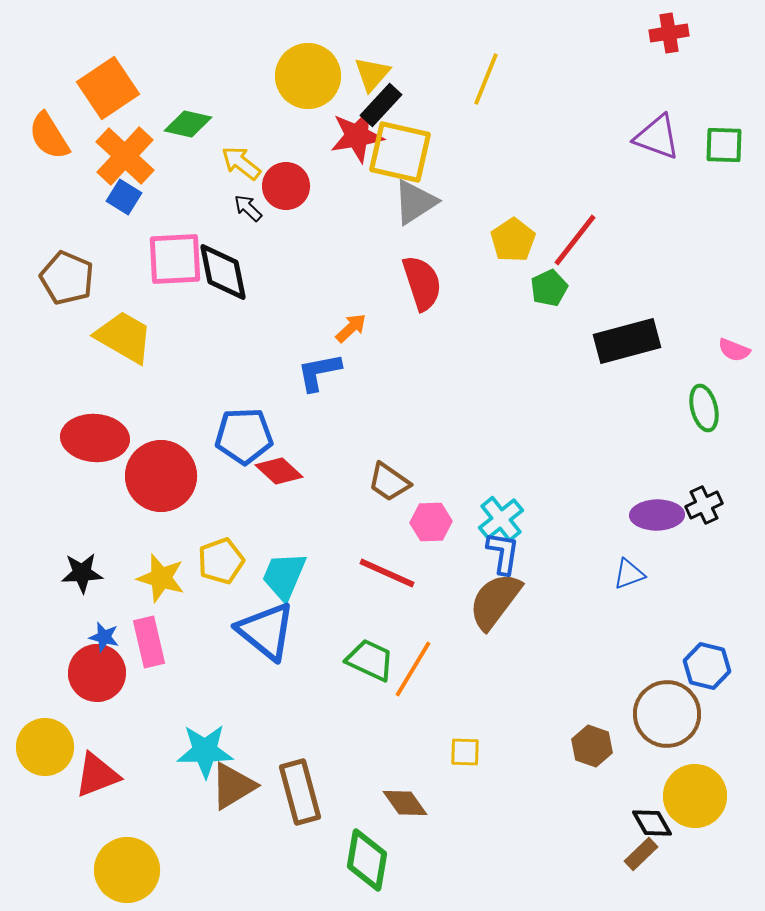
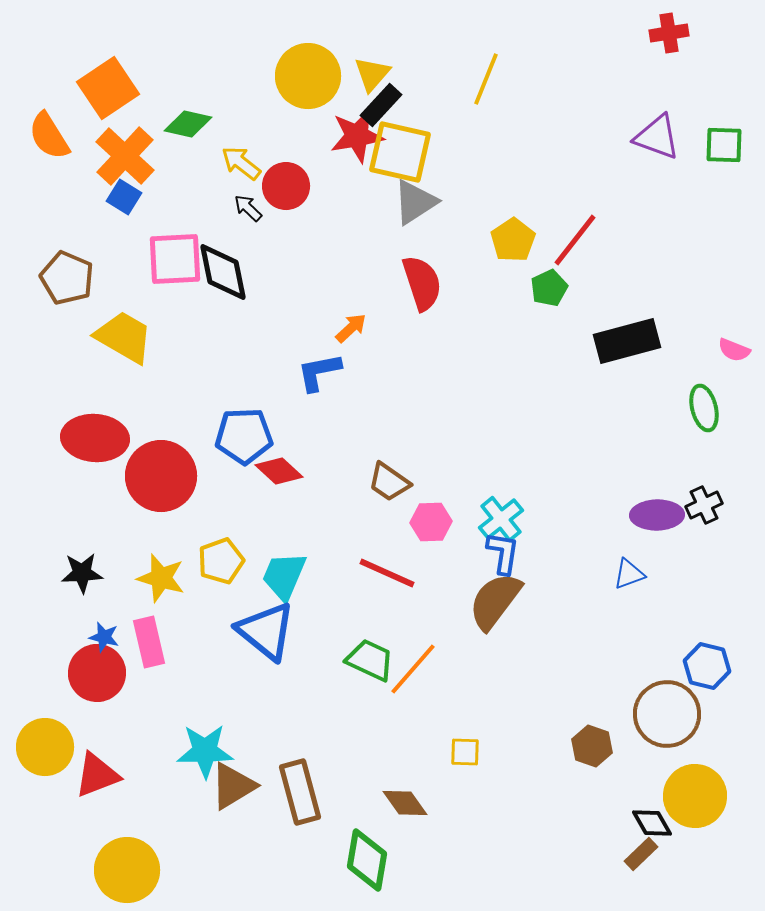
orange line at (413, 669): rotated 10 degrees clockwise
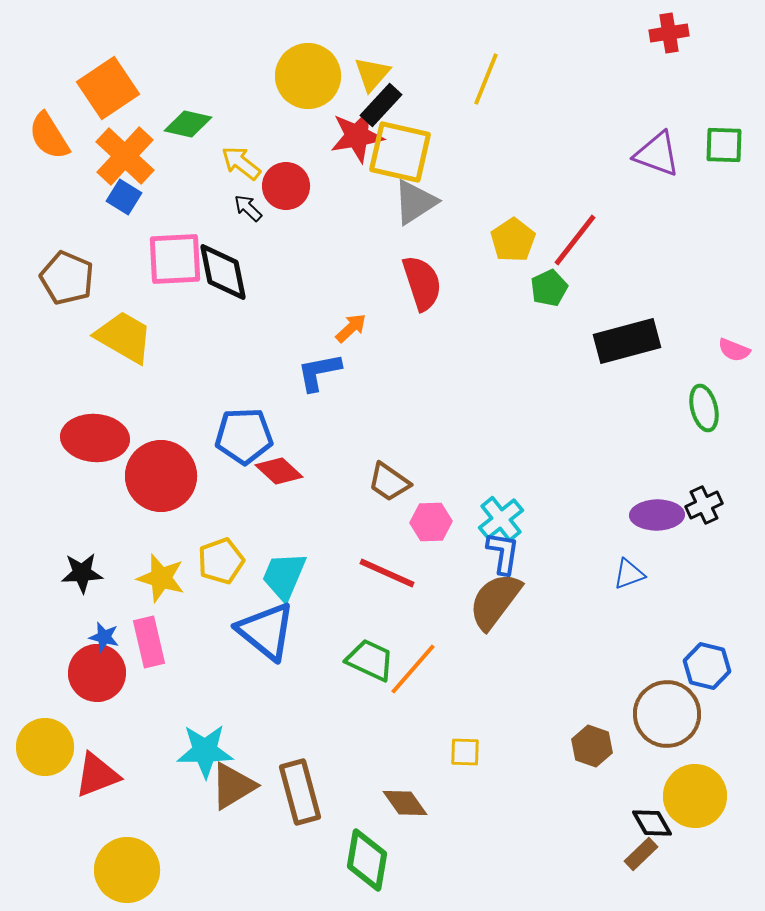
purple triangle at (657, 137): moved 17 px down
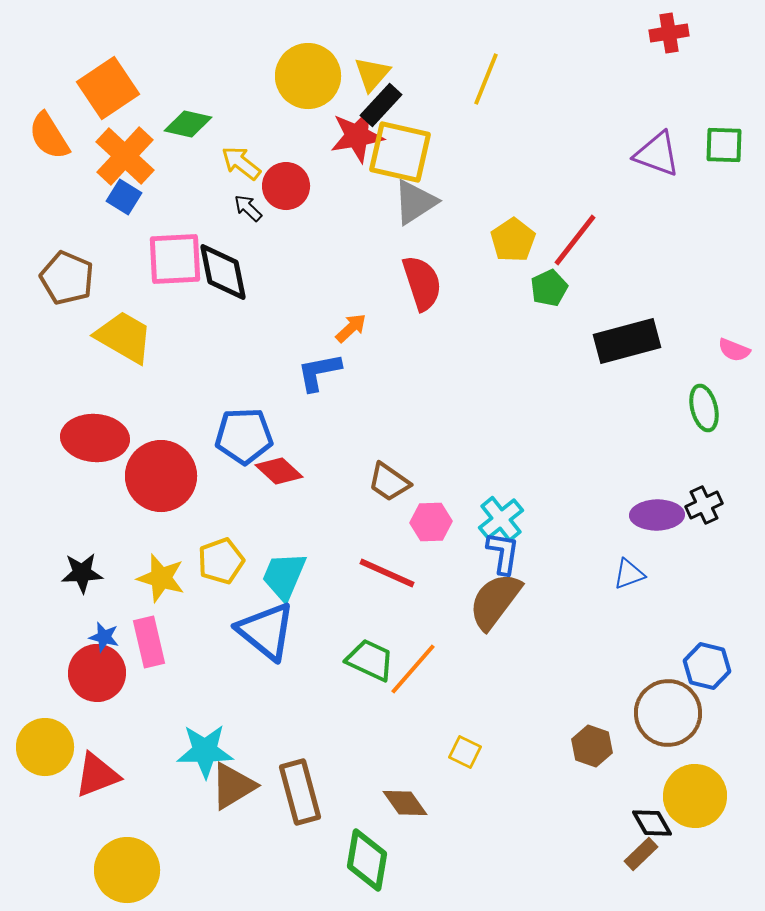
brown circle at (667, 714): moved 1 px right, 1 px up
yellow square at (465, 752): rotated 24 degrees clockwise
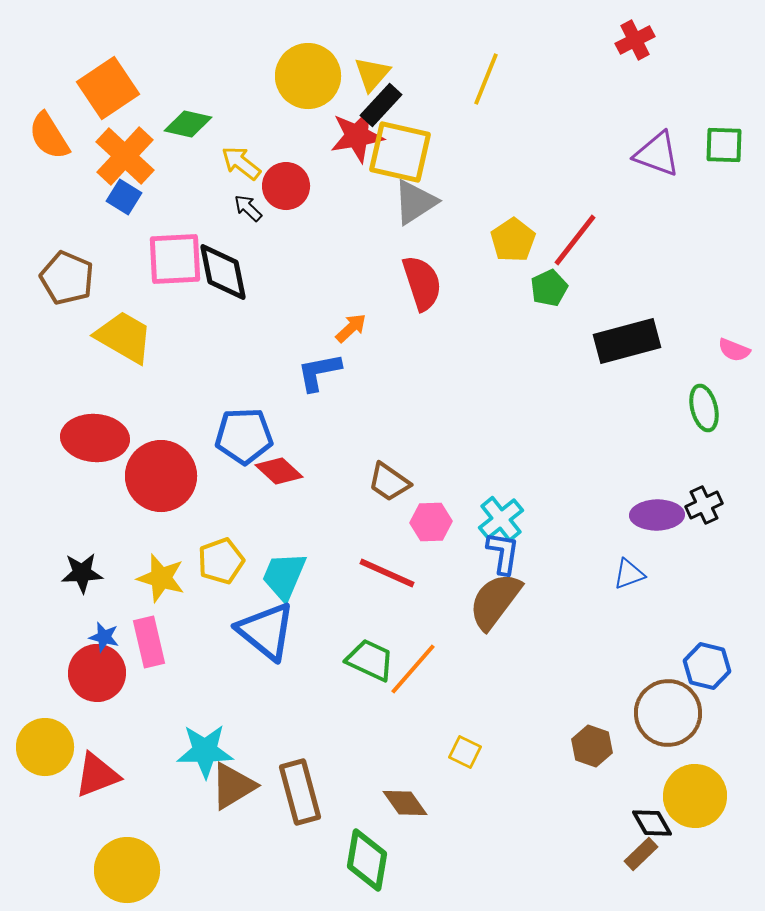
red cross at (669, 33): moved 34 px left, 7 px down; rotated 18 degrees counterclockwise
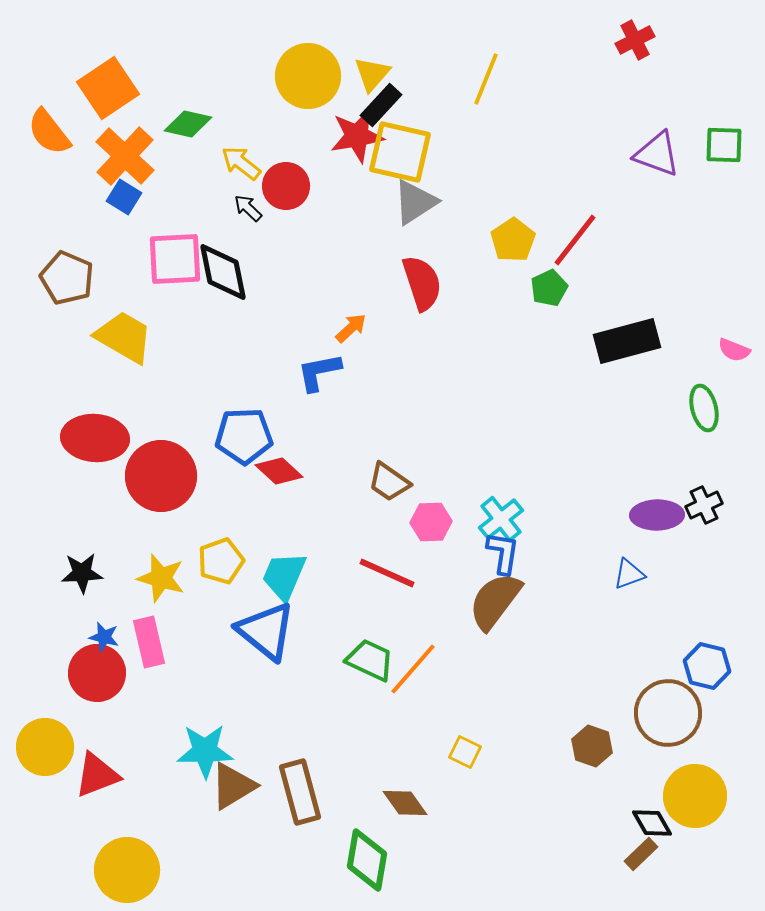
orange semicircle at (49, 136): moved 4 px up; rotated 6 degrees counterclockwise
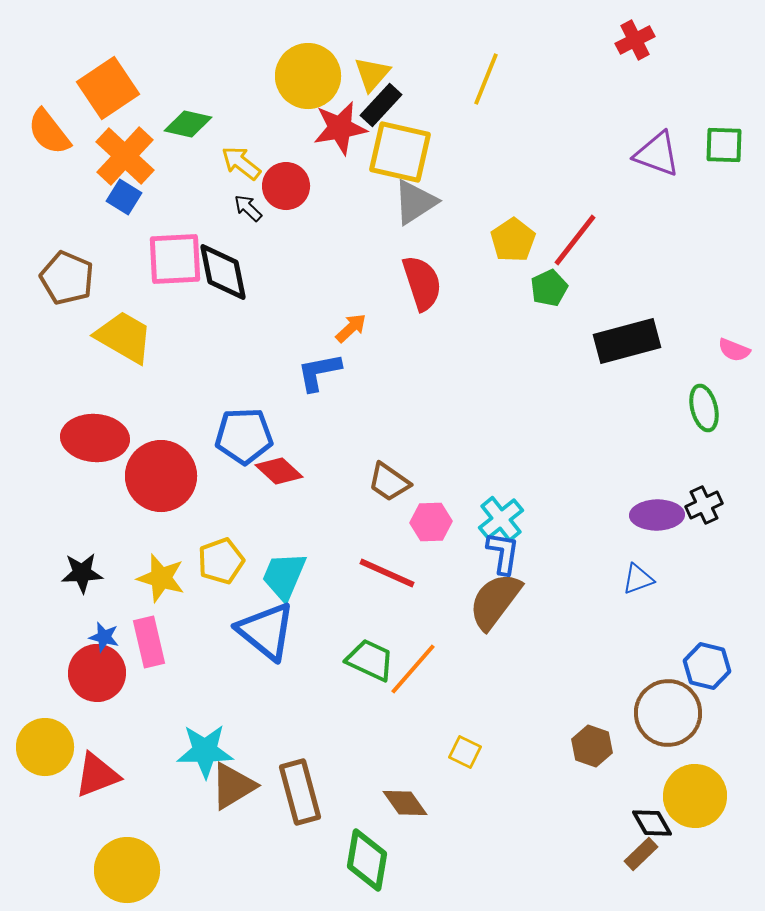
red star at (357, 136): moved 17 px left, 8 px up
blue triangle at (629, 574): moved 9 px right, 5 px down
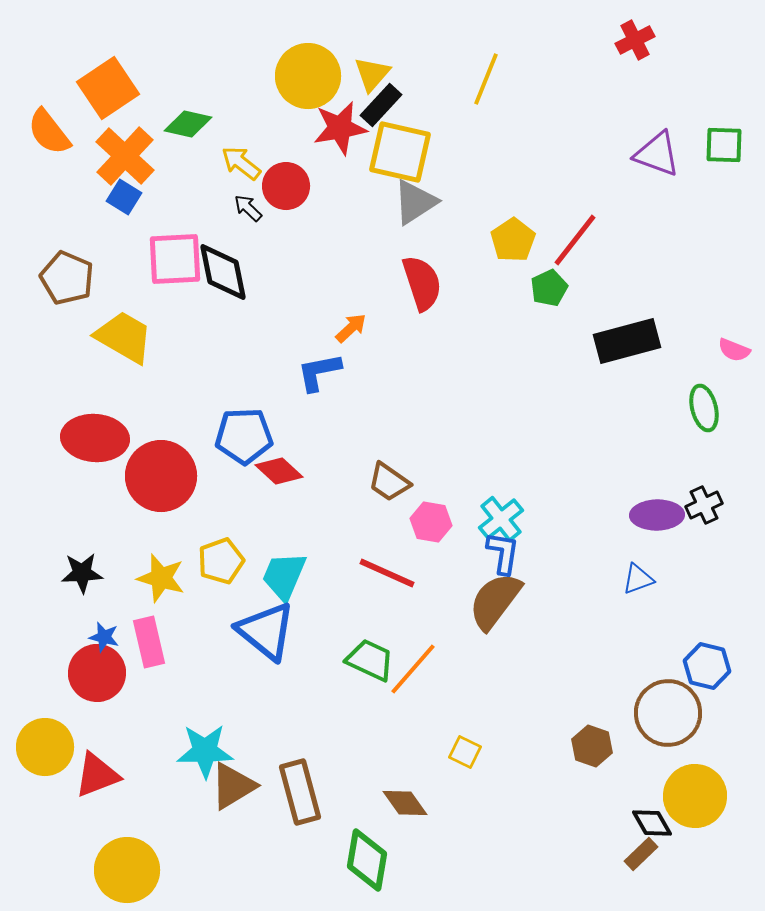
pink hexagon at (431, 522): rotated 12 degrees clockwise
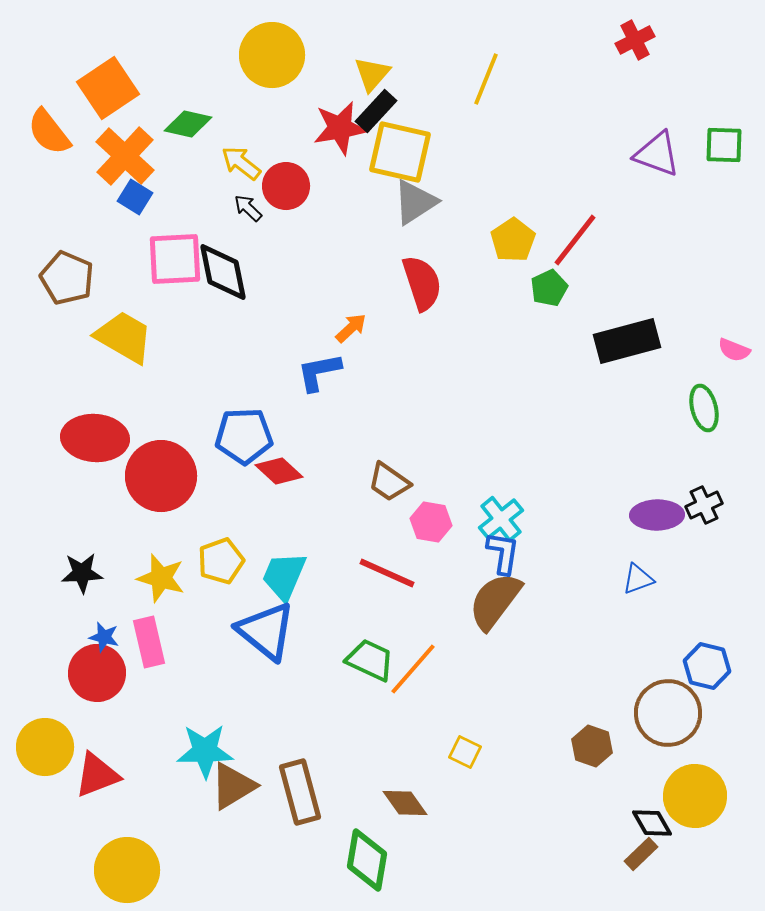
yellow circle at (308, 76): moved 36 px left, 21 px up
black rectangle at (381, 105): moved 5 px left, 6 px down
blue square at (124, 197): moved 11 px right
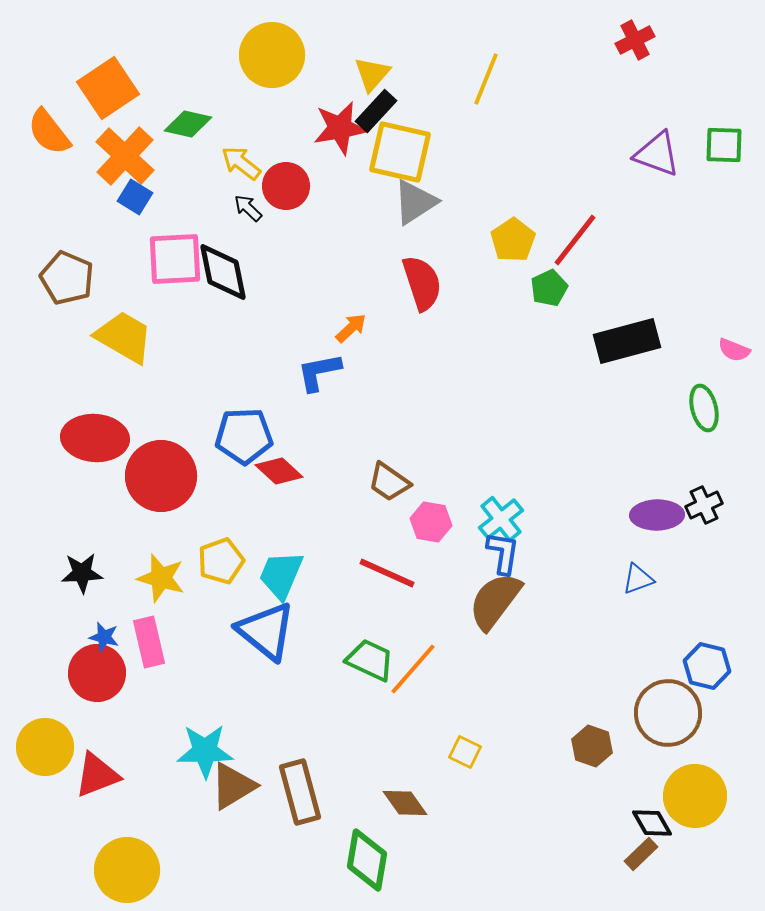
cyan trapezoid at (284, 576): moved 3 px left, 1 px up
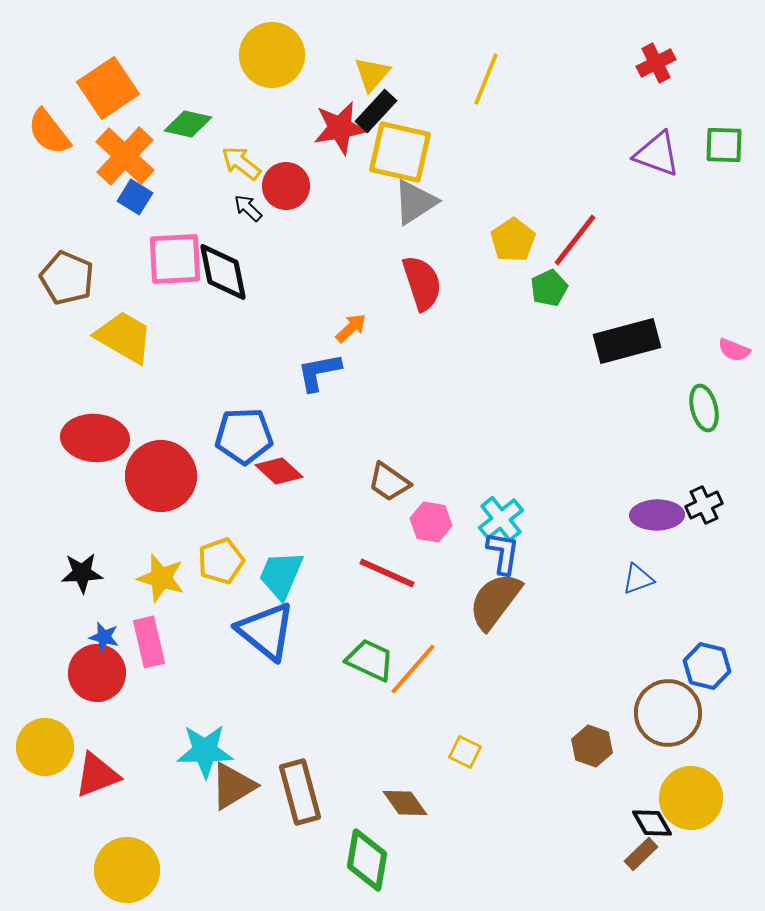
red cross at (635, 40): moved 21 px right, 23 px down
yellow circle at (695, 796): moved 4 px left, 2 px down
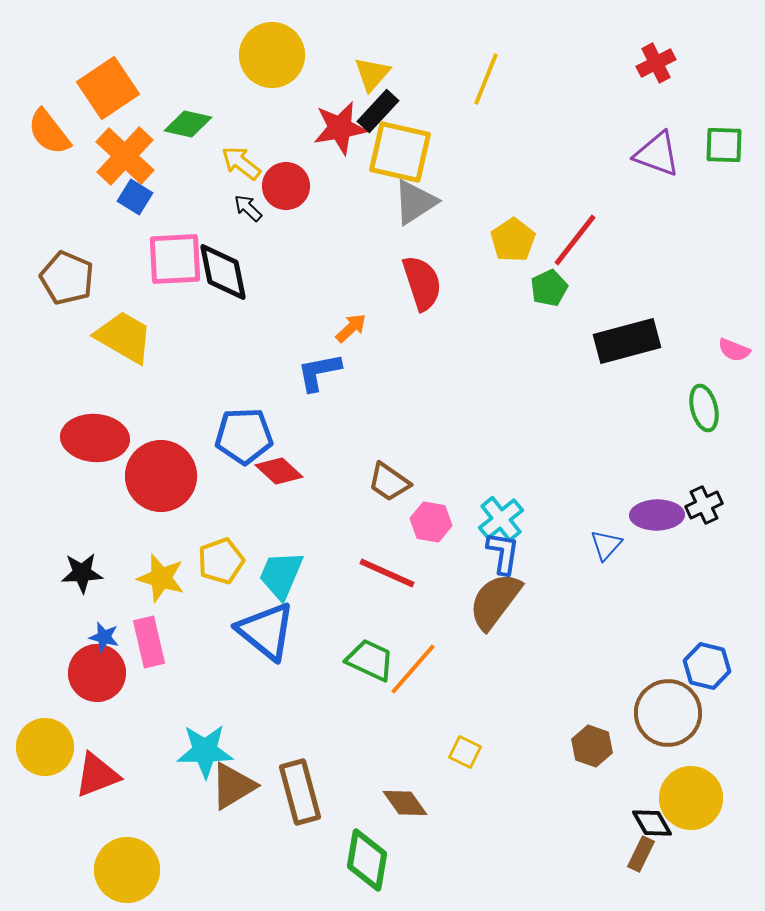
black rectangle at (376, 111): moved 2 px right
blue triangle at (638, 579): moved 32 px left, 34 px up; rotated 28 degrees counterclockwise
brown rectangle at (641, 854): rotated 20 degrees counterclockwise
